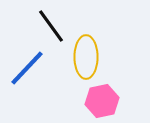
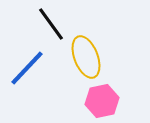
black line: moved 2 px up
yellow ellipse: rotated 21 degrees counterclockwise
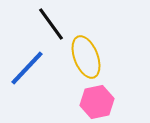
pink hexagon: moved 5 px left, 1 px down
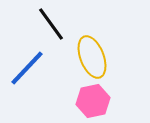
yellow ellipse: moved 6 px right
pink hexagon: moved 4 px left, 1 px up
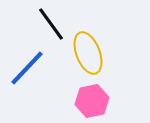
yellow ellipse: moved 4 px left, 4 px up
pink hexagon: moved 1 px left
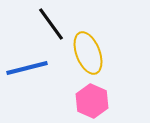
blue line: rotated 33 degrees clockwise
pink hexagon: rotated 24 degrees counterclockwise
